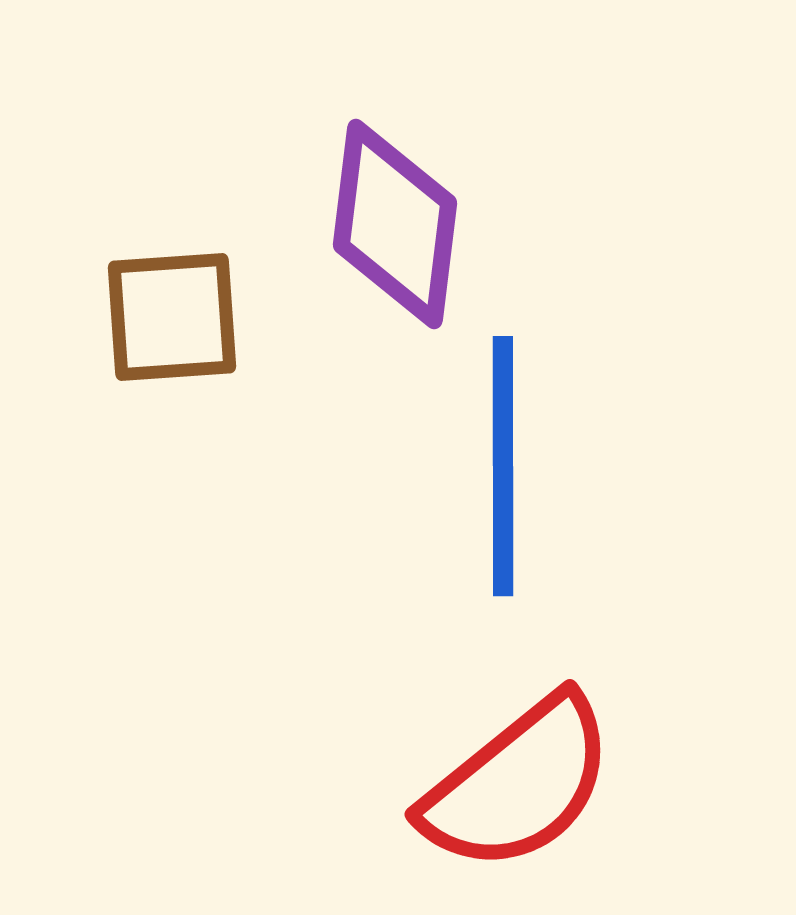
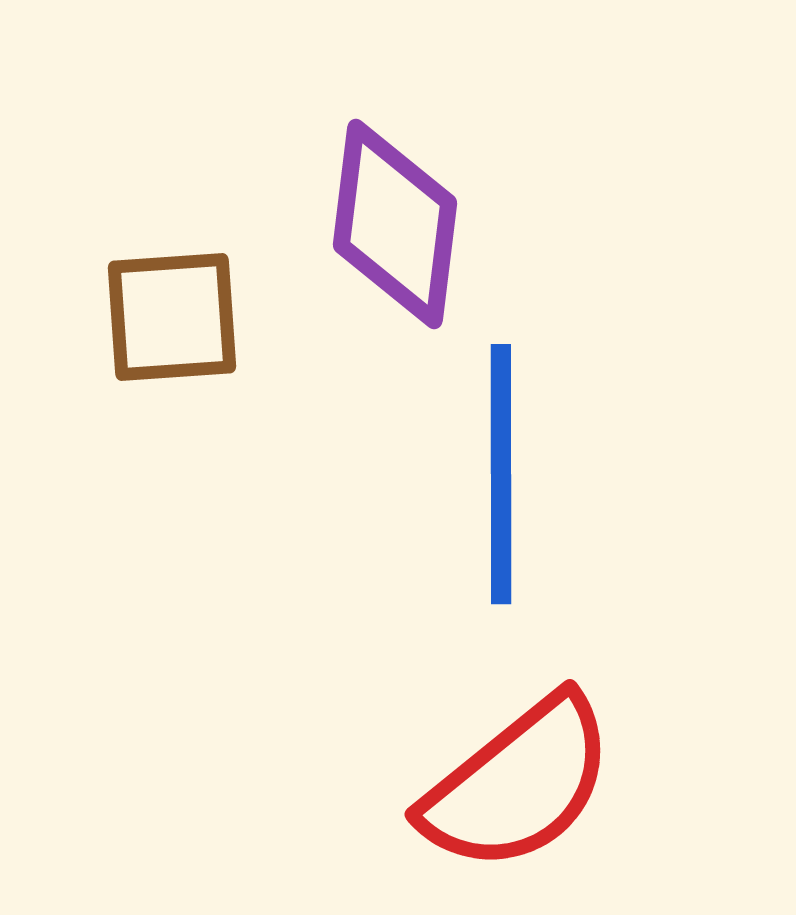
blue line: moved 2 px left, 8 px down
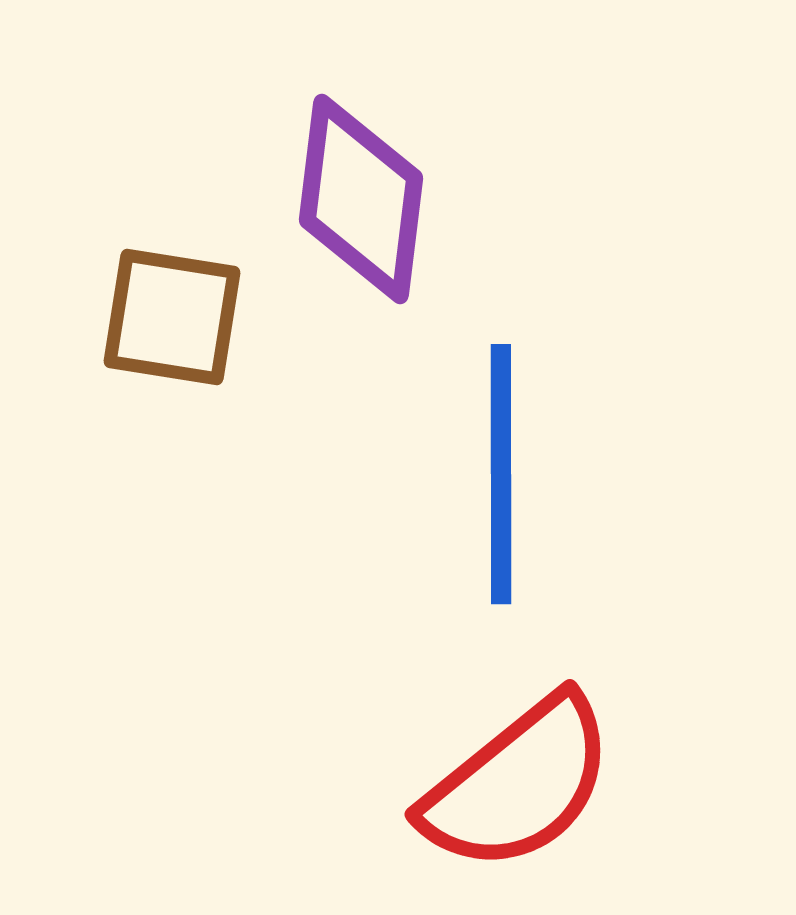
purple diamond: moved 34 px left, 25 px up
brown square: rotated 13 degrees clockwise
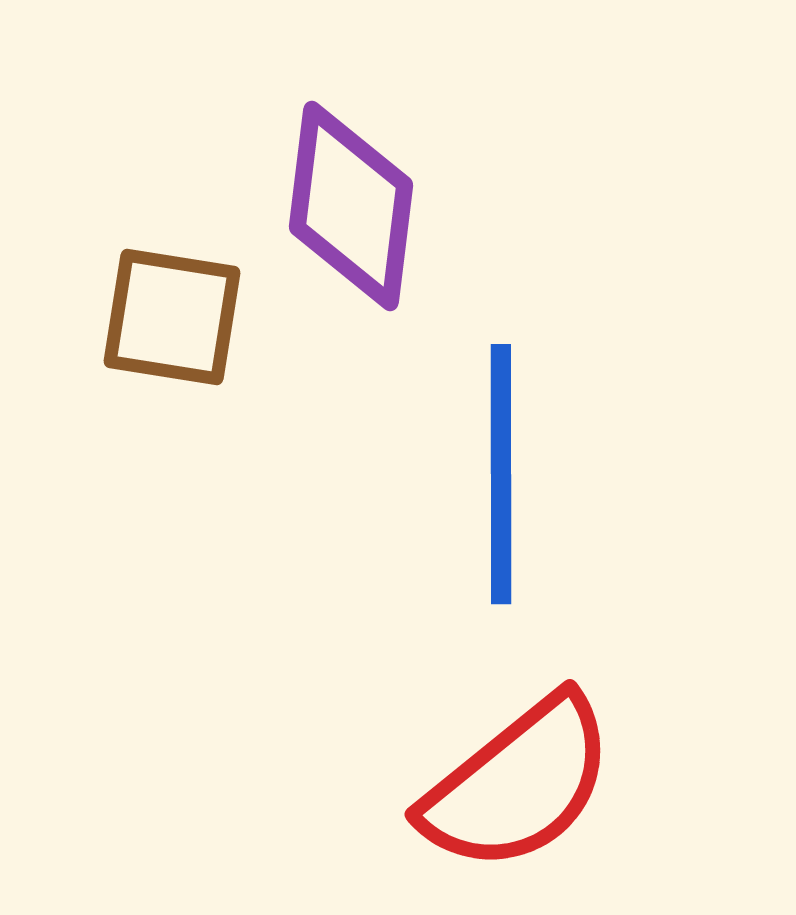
purple diamond: moved 10 px left, 7 px down
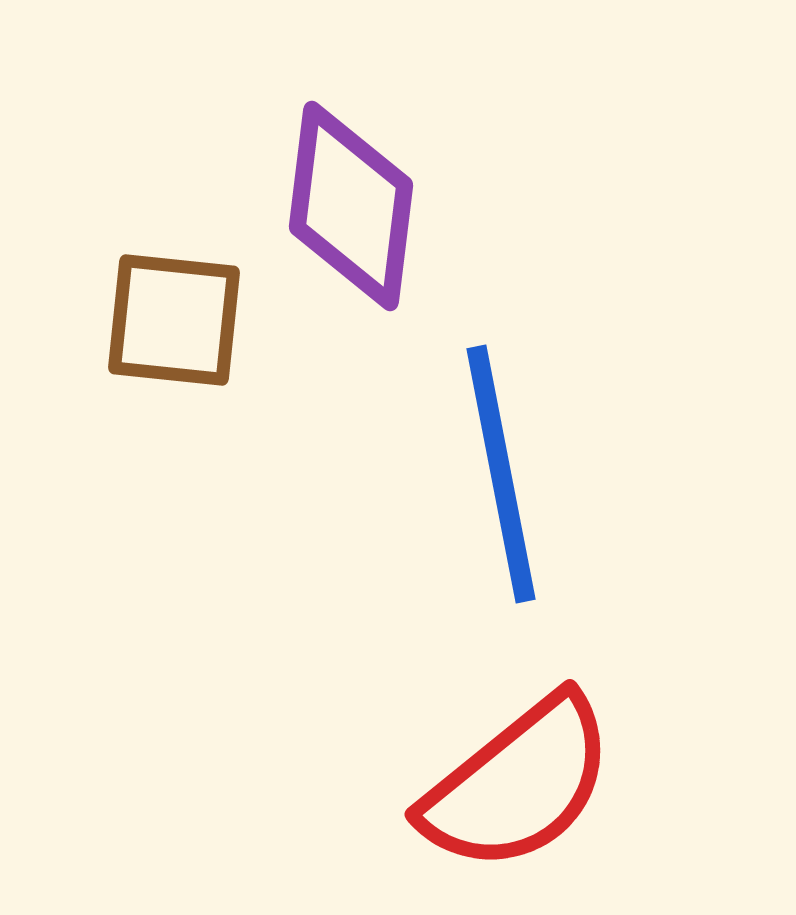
brown square: moved 2 px right, 3 px down; rotated 3 degrees counterclockwise
blue line: rotated 11 degrees counterclockwise
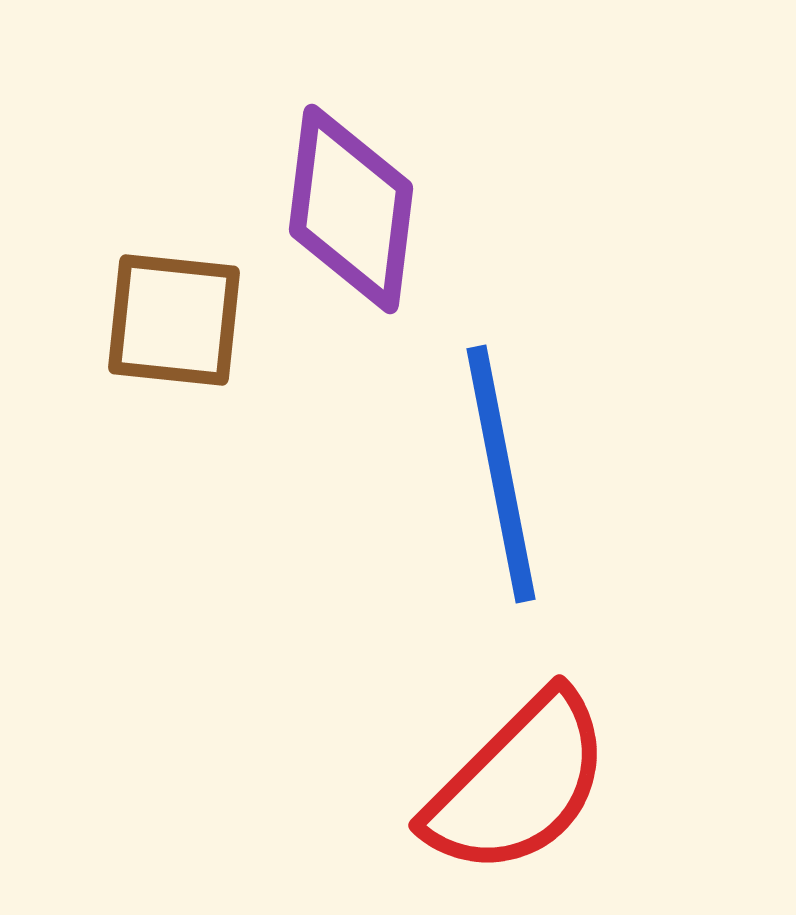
purple diamond: moved 3 px down
red semicircle: rotated 6 degrees counterclockwise
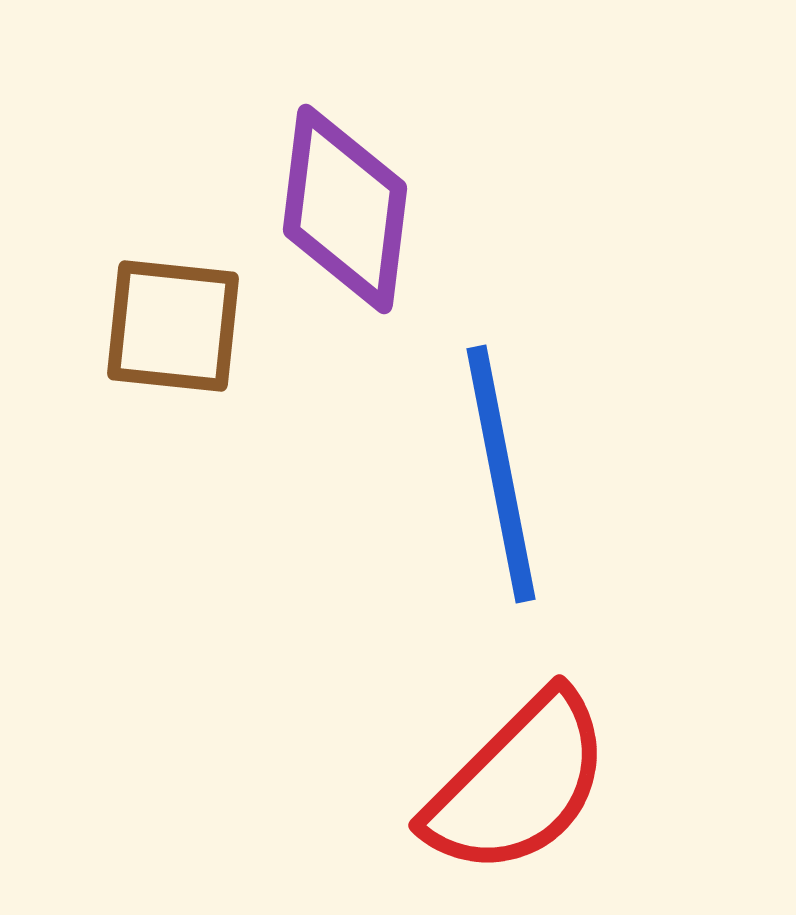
purple diamond: moved 6 px left
brown square: moved 1 px left, 6 px down
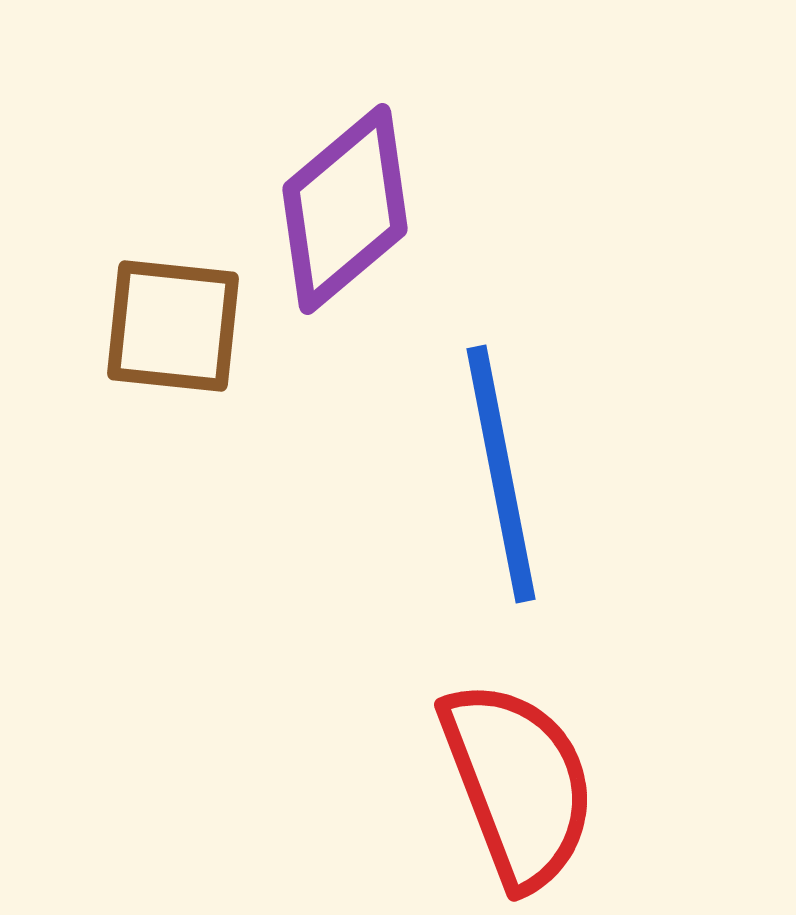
purple diamond: rotated 43 degrees clockwise
red semicircle: rotated 66 degrees counterclockwise
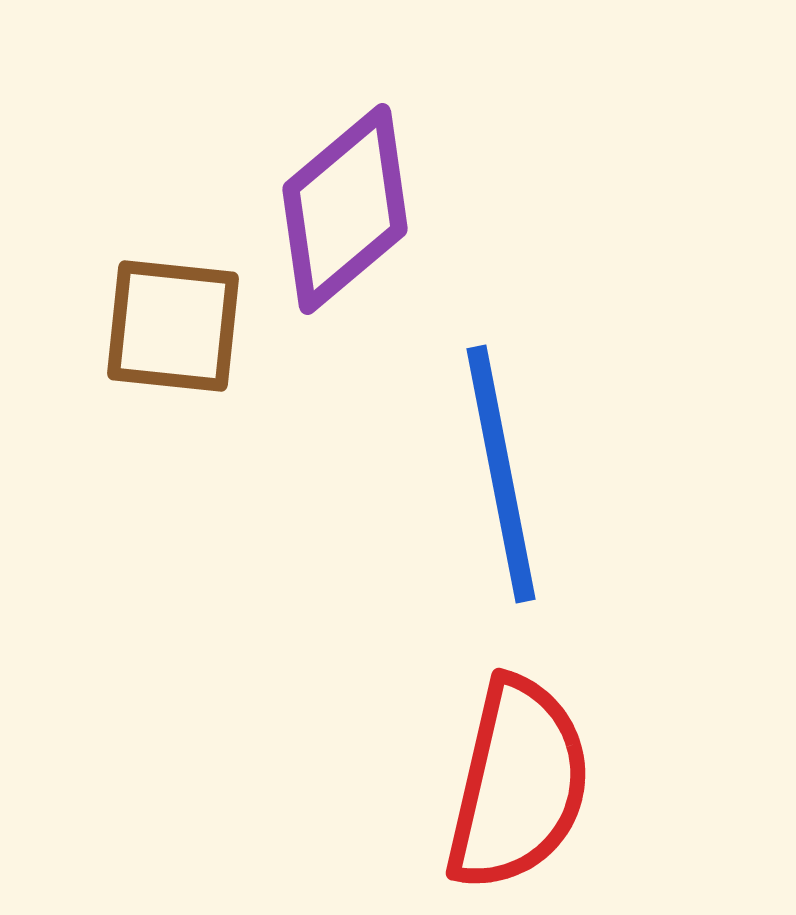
red semicircle: rotated 34 degrees clockwise
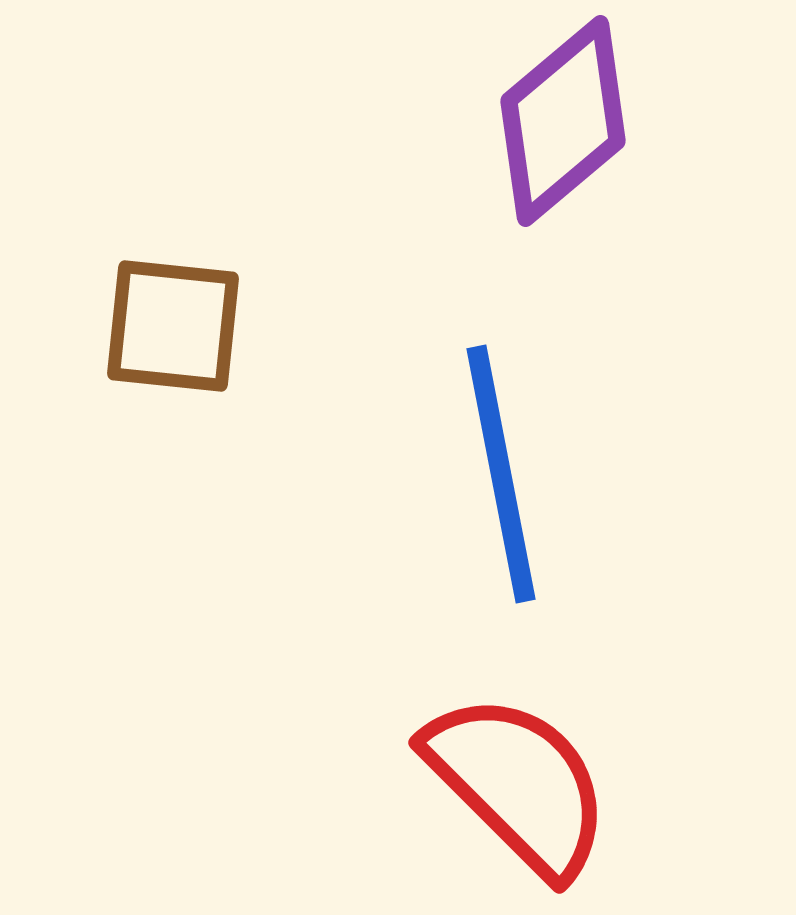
purple diamond: moved 218 px right, 88 px up
red semicircle: rotated 58 degrees counterclockwise
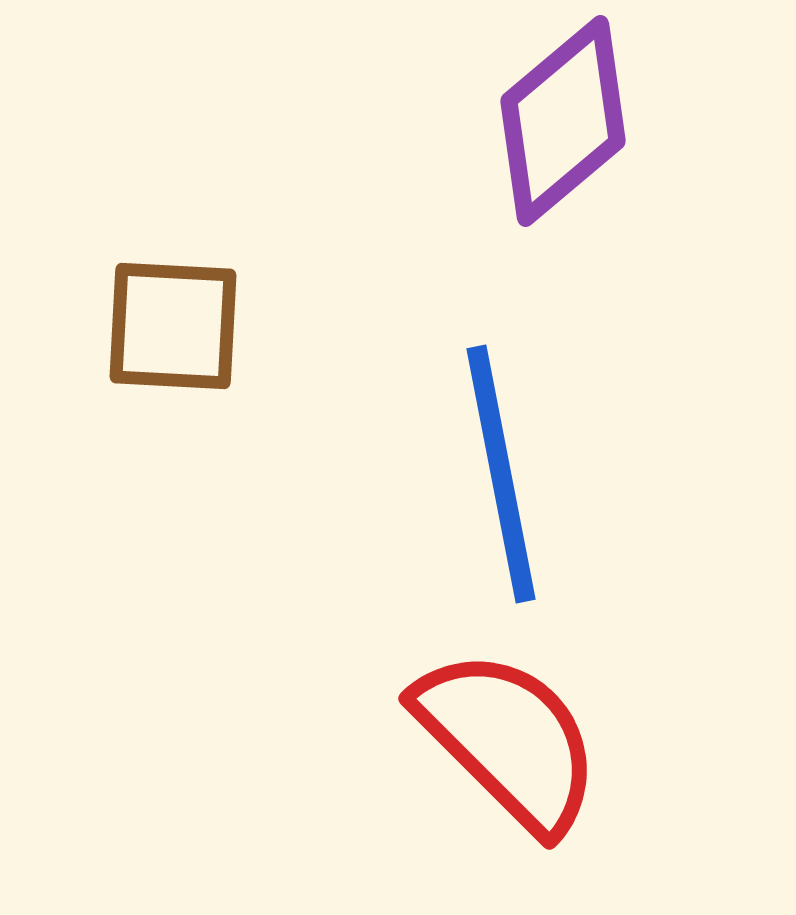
brown square: rotated 3 degrees counterclockwise
red semicircle: moved 10 px left, 44 px up
